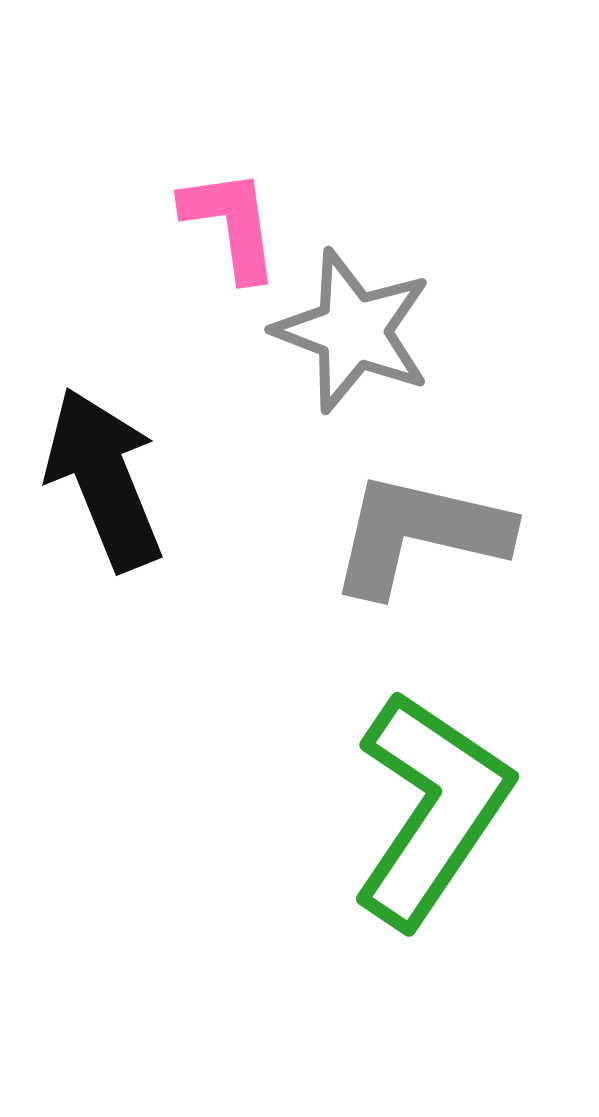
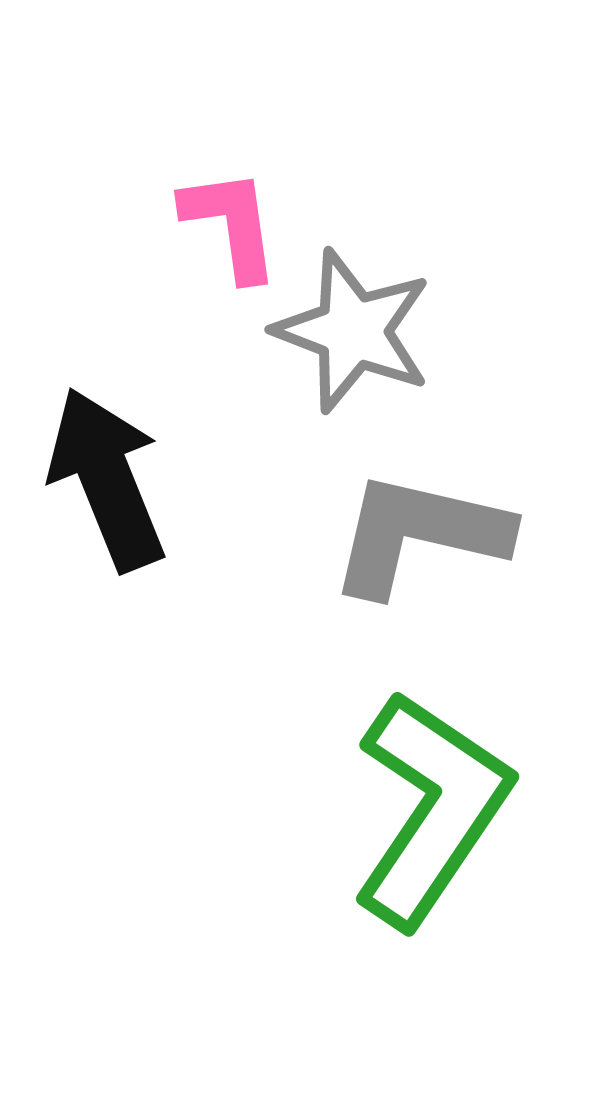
black arrow: moved 3 px right
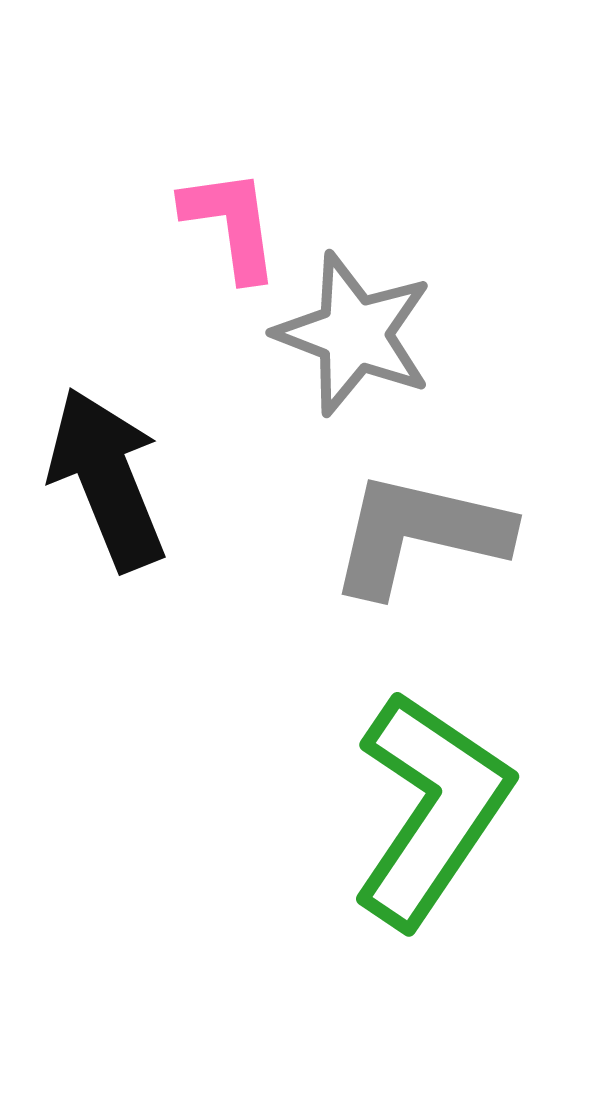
gray star: moved 1 px right, 3 px down
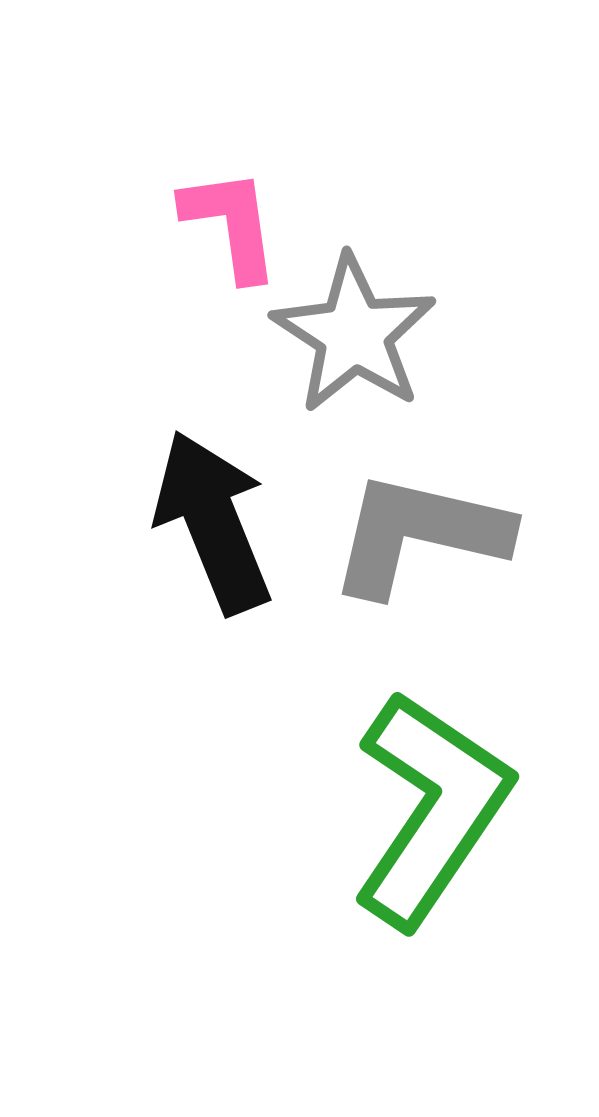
gray star: rotated 12 degrees clockwise
black arrow: moved 106 px right, 43 px down
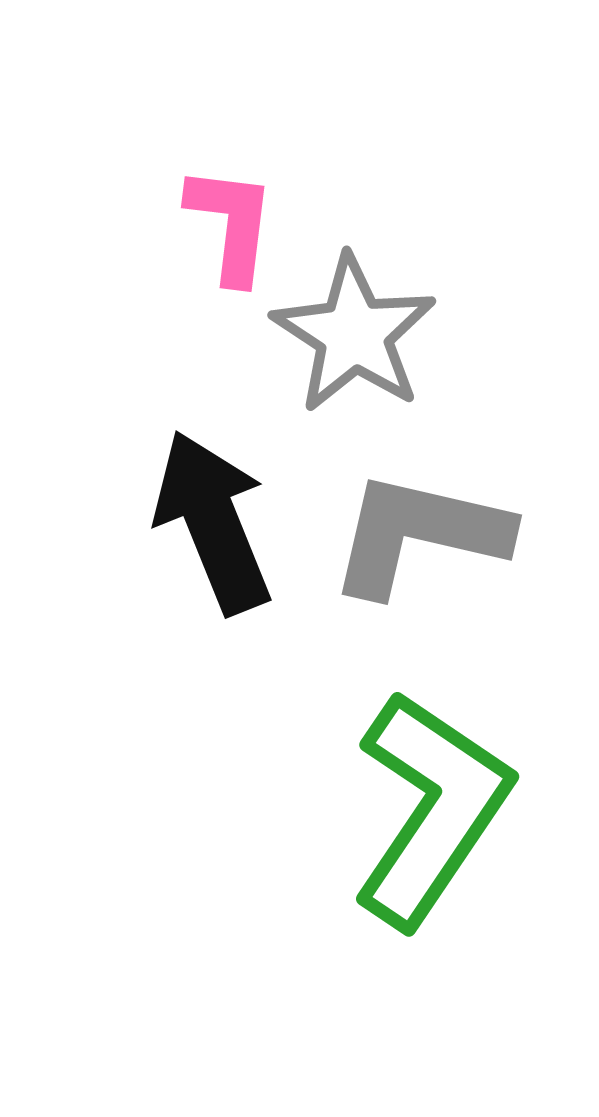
pink L-shape: rotated 15 degrees clockwise
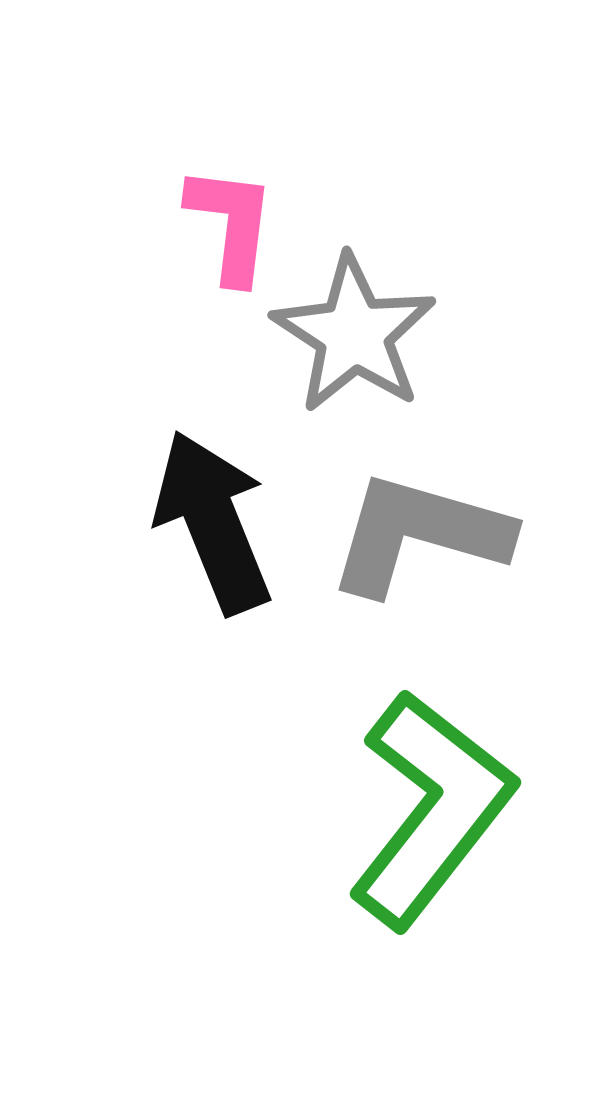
gray L-shape: rotated 3 degrees clockwise
green L-shape: rotated 4 degrees clockwise
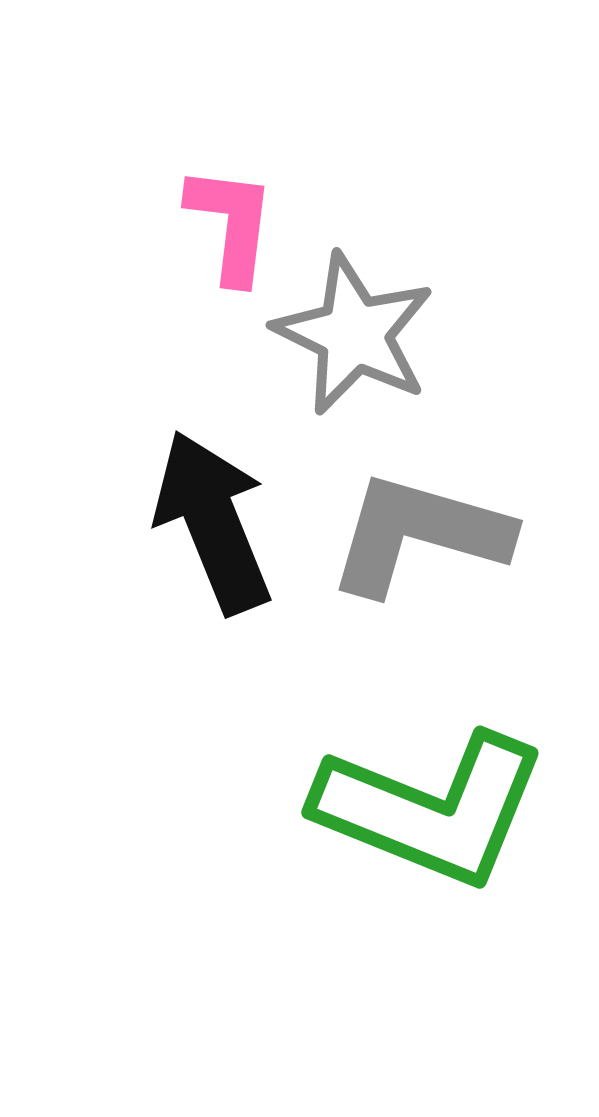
gray star: rotated 7 degrees counterclockwise
green L-shape: rotated 74 degrees clockwise
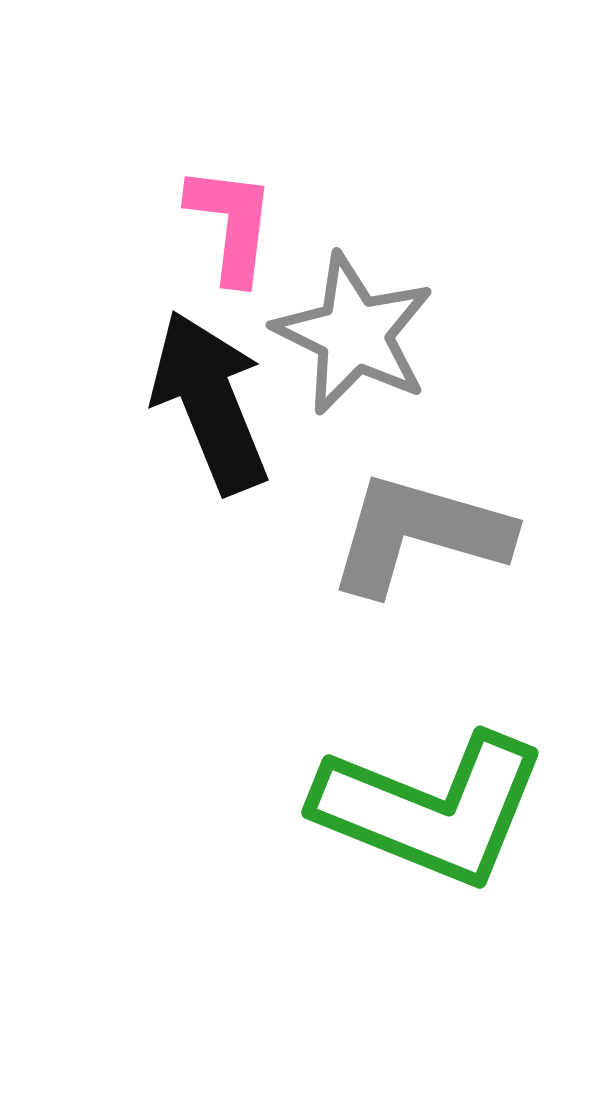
black arrow: moved 3 px left, 120 px up
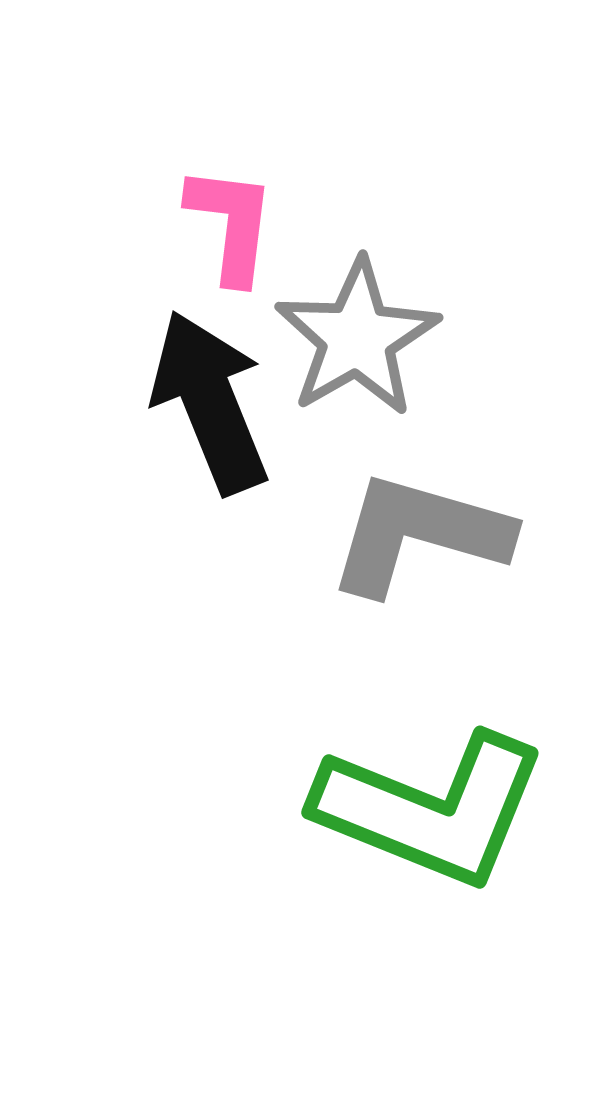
gray star: moved 3 px right, 4 px down; rotated 16 degrees clockwise
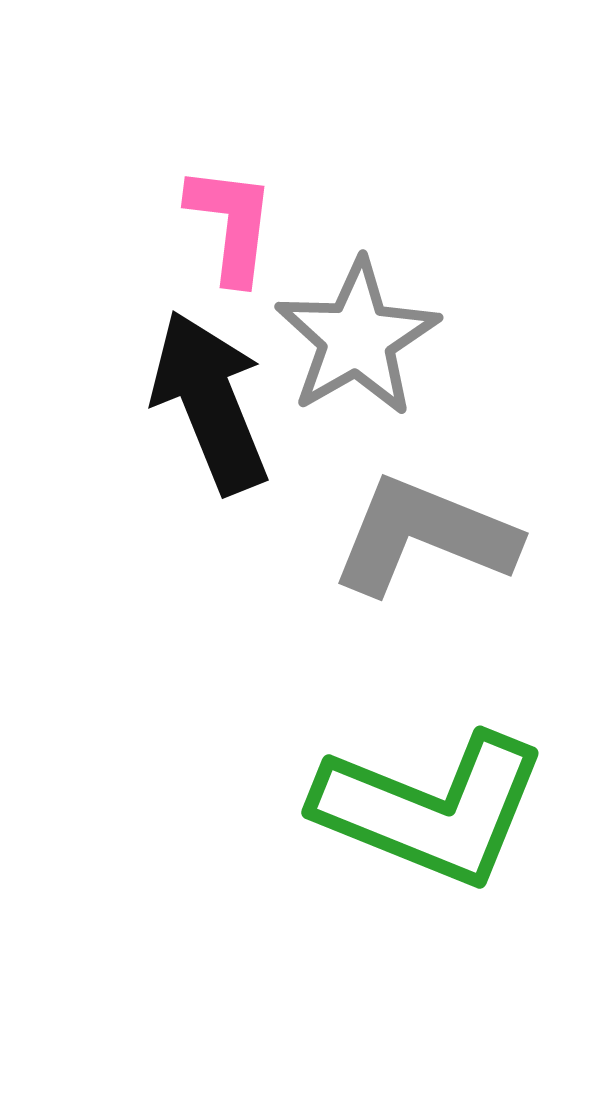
gray L-shape: moved 5 px right, 2 px down; rotated 6 degrees clockwise
